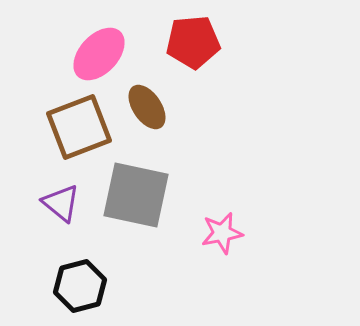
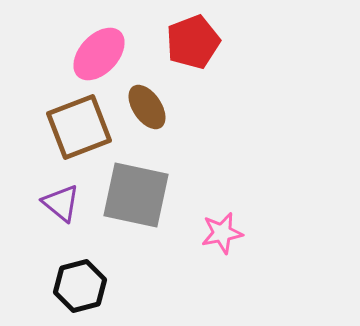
red pentagon: rotated 16 degrees counterclockwise
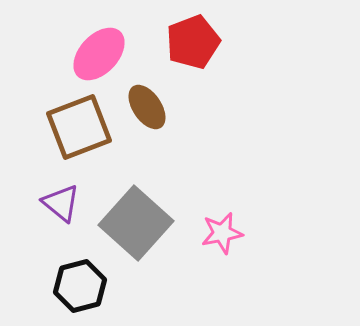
gray square: moved 28 px down; rotated 30 degrees clockwise
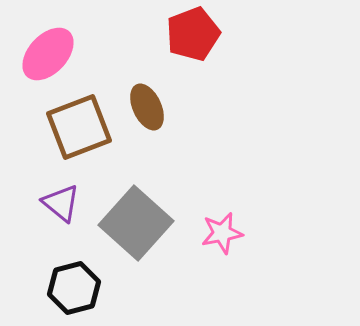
red pentagon: moved 8 px up
pink ellipse: moved 51 px left
brown ellipse: rotated 9 degrees clockwise
black hexagon: moved 6 px left, 2 px down
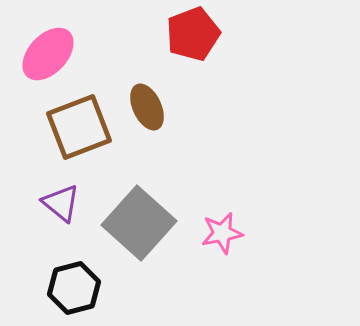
gray square: moved 3 px right
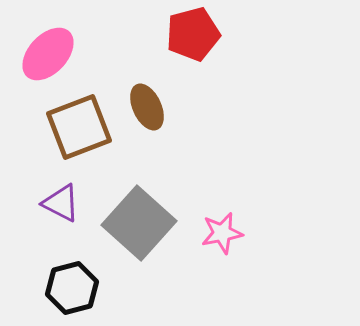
red pentagon: rotated 6 degrees clockwise
purple triangle: rotated 12 degrees counterclockwise
black hexagon: moved 2 px left
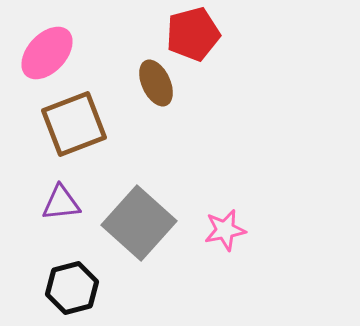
pink ellipse: moved 1 px left, 1 px up
brown ellipse: moved 9 px right, 24 px up
brown square: moved 5 px left, 3 px up
purple triangle: rotated 33 degrees counterclockwise
pink star: moved 3 px right, 3 px up
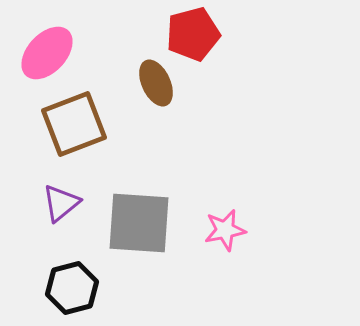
purple triangle: rotated 33 degrees counterclockwise
gray square: rotated 38 degrees counterclockwise
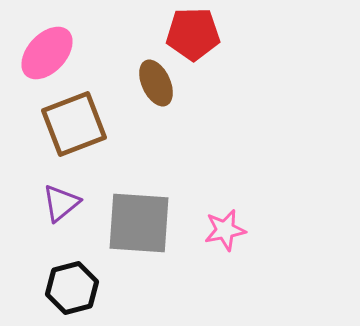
red pentagon: rotated 14 degrees clockwise
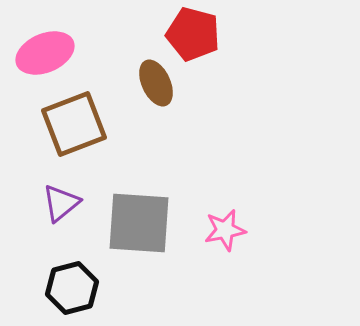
red pentagon: rotated 16 degrees clockwise
pink ellipse: moved 2 px left; rotated 24 degrees clockwise
